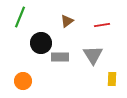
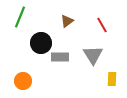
red line: rotated 70 degrees clockwise
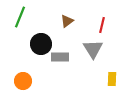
red line: rotated 42 degrees clockwise
black circle: moved 1 px down
gray triangle: moved 6 px up
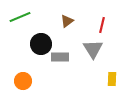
green line: rotated 45 degrees clockwise
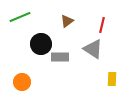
gray triangle: rotated 25 degrees counterclockwise
orange circle: moved 1 px left, 1 px down
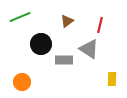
red line: moved 2 px left
gray triangle: moved 4 px left
gray rectangle: moved 4 px right, 3 px down
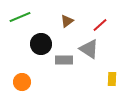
red line: rotated 35 degrees clockwise
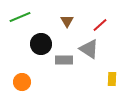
brown triangle: rotated 24 degrees counterclockwise
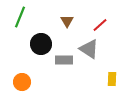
green line: rotated 45 degrees counterclockwise
